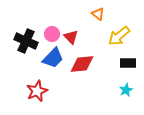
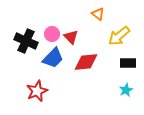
red diamond: moved 4 px right, 2 px up
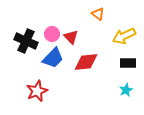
yellow arrow: moved 5 px right; rotated 15 degrees clockwise
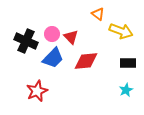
yellow arrow: moved 3 px left, 5 px up; rotated 135 degrees counterclockwise
red diamond: moved 1 px up
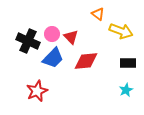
black cross: moved 2 px right
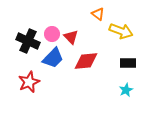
red star: moved 8 px left, 9 px up
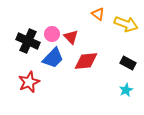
yellow arrow: moved 5 px right, 7 px up
black rectangle: rotated 28 degrees clockwise
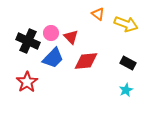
pink circle: moved 1 px left, 1 px up
red star: moved 2 px left; rotated 10 degrees counterclockwise
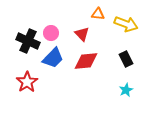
orange triangle: rotated 32 degrees counterclockwise
red triangle: moved 11 px right, 3 px up
black rectangle: moved 2 px left, 4 px up; rotated 35 degrees clockwise
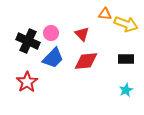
orange triangle: moved 7 px right
black rectangle: rotated 63 degrees counterclockwise
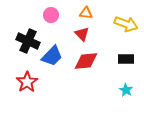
orange triangle: moved 19 px left, 1 px up
pink circle: moved 18 px up
blue trapezoid: moved 1 px left, 2 px up
cyan star: rotated 16 degrees counterclockwise
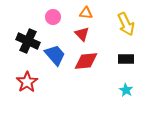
pink circle: moved 2 px right, 2 px down
yellow arrow: rotated 45 degrees clockwise
blue trapezoid: moved 3 px right, 1 px up; rotated 85 degrees counterclockwise
